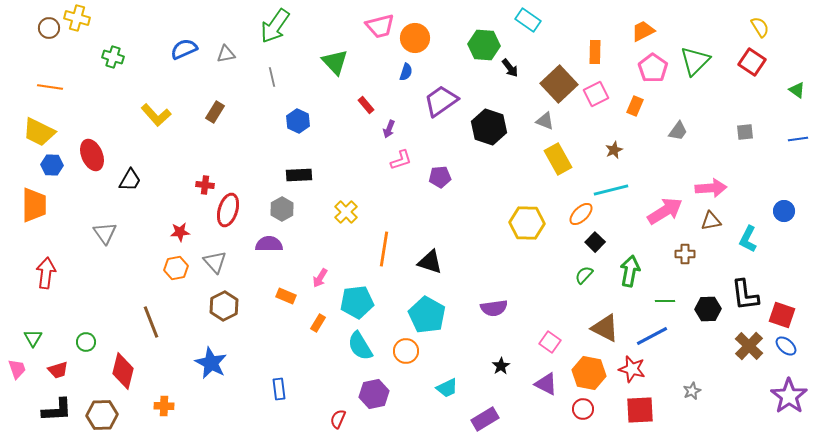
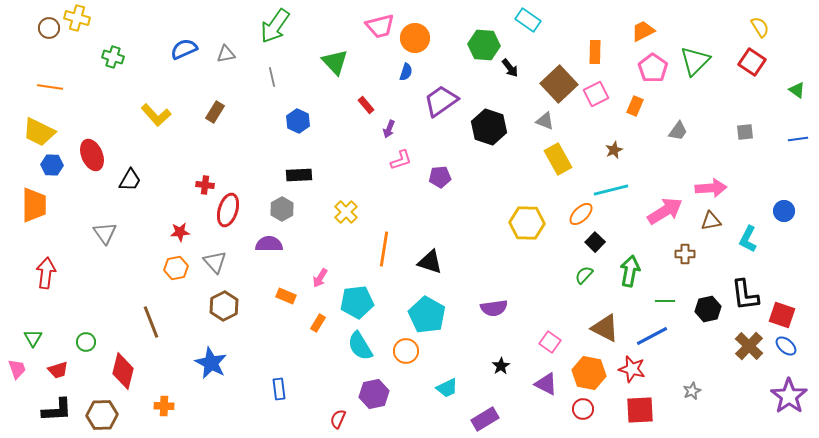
black hexagon at (708, 309): rotated 10 degrees counterclockwise
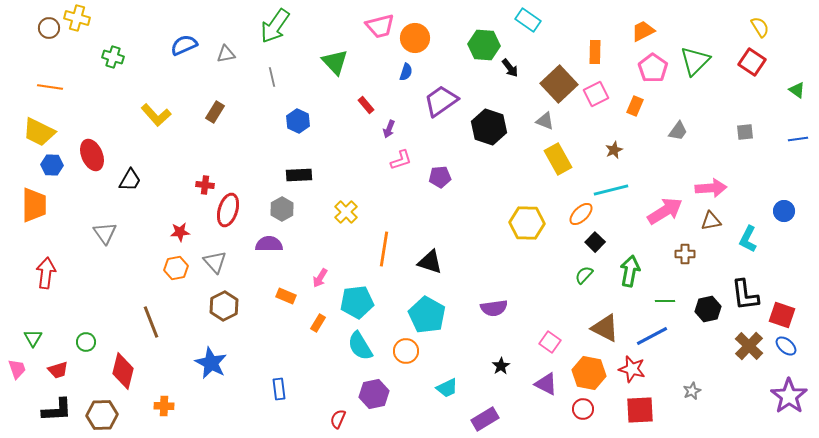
blue semicircle at (184, 49): moved 4 px up
